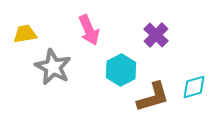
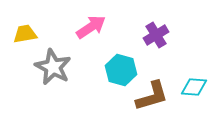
pink arrow: moved 2 px right, 3 px up; rotated 100 degrees counterclockwise
purple cross: rotated 15 degrees clockwise
cyan hexagon: rotated 16 degrees counterclockwise
cyan diamond: rotated 20 degrees clockwise
brown L-shape: moved 1 px left, 1 px up
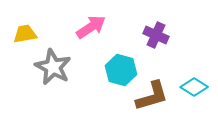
purple cross: rotated 35 degrees counterclockwise
cyan diamond: rotated 28 degrees clockwise
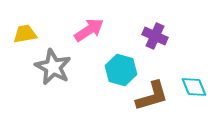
pink arrow: moved 2 px left, 3 px down
purple cross: moved 1 px left, 1 px down
cyan diamond: rotated 36 degrees clockwise
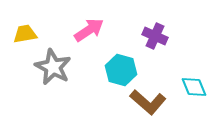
brown L-shape: moved 4 px left, 6 px down; rotated 57 degrees clockwise
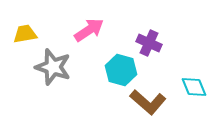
purple cross: moved 6 px left, 7 px down
gray star: rotated 9 degrees counterclockwise
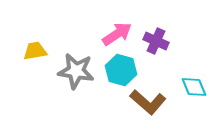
pink arrow: moved 28 px right, 4 px down
yellow trapezoid: moved 10 px right, 17 px down
purple cross: moved 7 px right, 2 px up
gray star: moved 23 px right, 4 px down; rotated 9 degrees counterclockwise
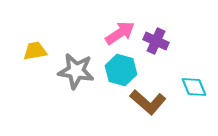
pink arrow: moved 3 px right, 1 px up
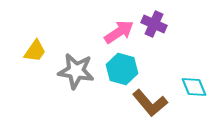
pink arrow: moved 1 px left, 1 px up
purple cross: moved 2 px left, 17 px up
yellow trapezoid: rotated 135 degrees clockwise
cyan hexagon: moved 1 px right, 1 px up
brown L-shape: moved 2 px right, 1 px down; rotated 9 degrees clockwise
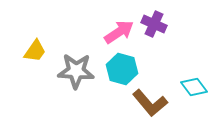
gray star: rotated 6 degrees counterclockwise
cyan diamond: rotated 16 degrees counterclockwise
